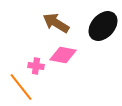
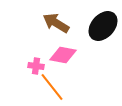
orange line: moved 31 px right
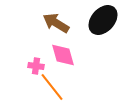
black ellipse: moved 6 px up
pink diamond: rotated 64 degrees clockwise
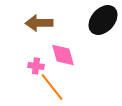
brown arrow: moved 17 px left; rotated 32 degrees counterclockwise
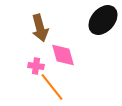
brown arrow: moved 1 px right, 5 px down; rotated 104 degrees counterclockwise
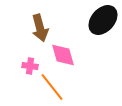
pink cross: moved 6 px left
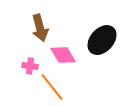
black ellipse: moved 1 px left, 20 px down
pink diamond: rotated 16 degrees counterclockwise
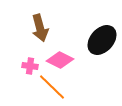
pink diamond: moved 3 px left, 5 px down; rotated 32 degrees counterclockwise
orange line: rotated 8 degrees counterclockwise
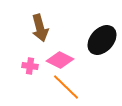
orange line: moved 14 px right
